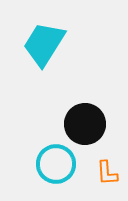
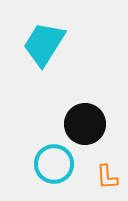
cyan circle: moved 2 px left
orange L-shape: moved 4 px down
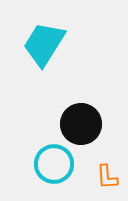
black circle: moved 4 px left
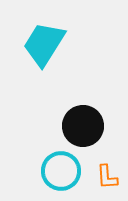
black circle: moved 2 px right, 2 px down
cyan circle: moved 7 px right, 7 px down
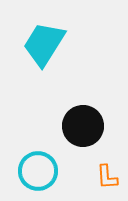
cyan circle: moved 23 px left
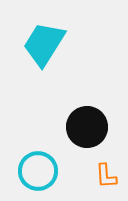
black circle: moved 4 px right, 1 px down
orange L-shape: moved 1 px left, 1 px up
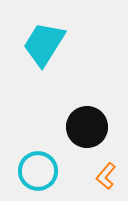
orange L-shape: rotated 44 degrees clockwise
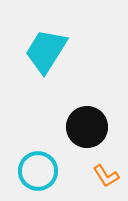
cyan trapezoid: moved 2 px right, 7 px down
orange L-shape: rotated 72 degrees counterclockwise
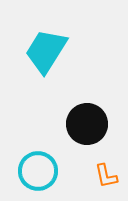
black circle: moved 3 px up
orange L-shape: rotated 20 degrees clockwise
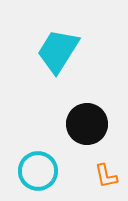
cyan trapezoid: moved 12 px right
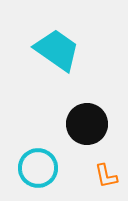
cyan trapezoid: moved 1 px left, 1 px up; rotated 93 degrees clockwise
cyan circle: moved 3 px up
